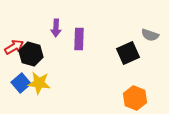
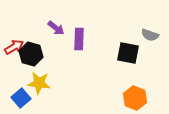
purple arrow: rotated 54 degrees counterclockwise
black square: rotated 35 degrees clockwise
blue square: moved 15 px down
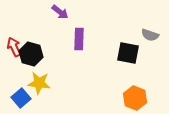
purple arrow: moved 4 px right, 16 px up
red arrow: rotated 84 degrees counterclockwise
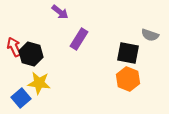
purple rectangle: rotated 30 degrees clockwise
orange hexagon: moved 7 px left, 19 px up
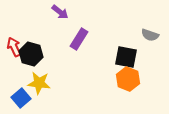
black square: moved 2 px left, 4 px down
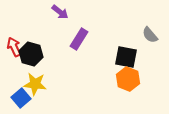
gray semicircle: rotated 30 degrees clockwise
yellow star: moved 4 px left, 1 px down
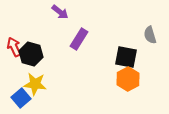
gray semicircle: rotated 24 degrees clockwise
orange hexagon: rotated 10 degrees clockwise
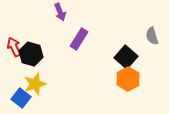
purple arrow: rotated 30 degrees clockwise
gray semicircle: moved 2 px right, 1 px down
black square: rotated 30 degrees clockwise
yellow star: rotated 25 degrees counterclockwise
blue square: rotated 12 degrees counterclockwise
